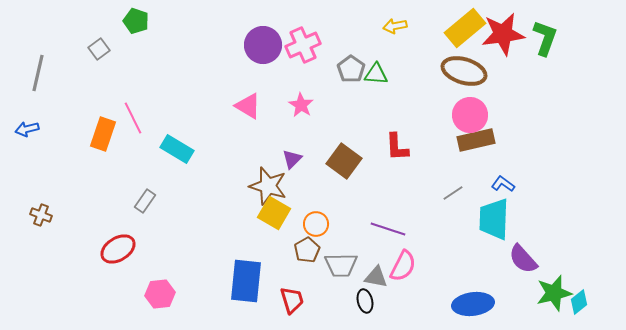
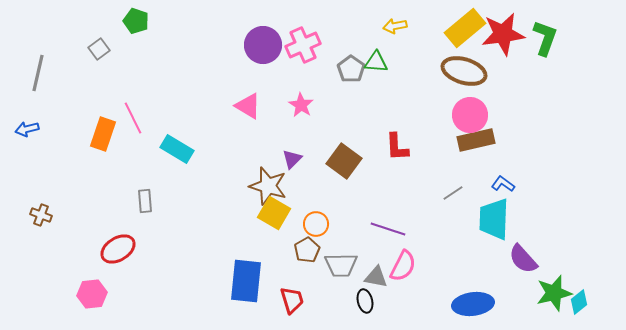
green triangle at (376, 74): moved 12 px up
gray rectangle at (145, 201): rotated 40 degrees counterclockwise
pink hexagon at (160, 294): moved 68 px left
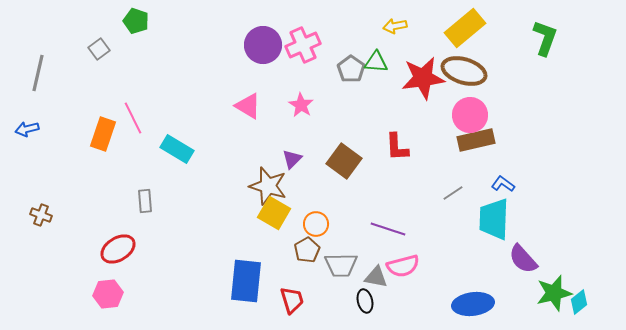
red star at (503, 34): moved 80 px left, 44 px down
pink semicircle at (403, 266): rotated 48 degrees clockwise
pink hexagon at (92, 294): moved 16 px right
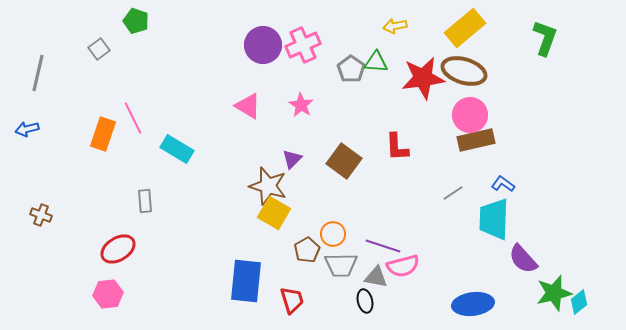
orange circle at (316, 224): moved 17 px right, 10 px down
purple line at (388, 229): moved 5 px left, 17 px down
